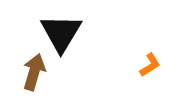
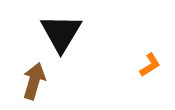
brown arrow: moved 9 px down
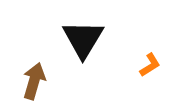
black triangle: moved 22 px right, 6 px down
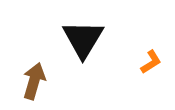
orange L-shape: moved 1 px right, 3 px up
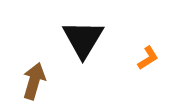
orange L-shape: moved 3 px left, 4 px up
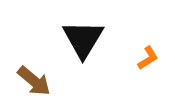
brown arrow: rotated 114 degrees clockwise
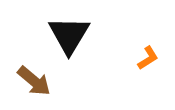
black triangle: moved 14 px left, 4 px up
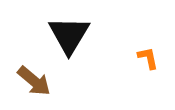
orange L-shape: rotated 70 degrees counterclockwise
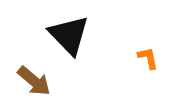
black triangle: rotated 15 degrees counterclockwise
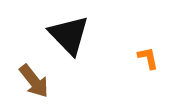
brown arrow: rotated 12 degrees clockwise
